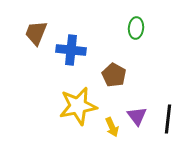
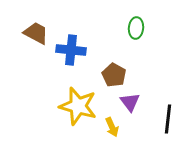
brown trapezoid: rotated 96 degrees clockwise
yellow star: rotated 27 degrees clockwise
purple triangle: moved 7 px left, 14 px up
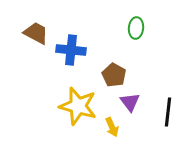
black line: moved 7 px up
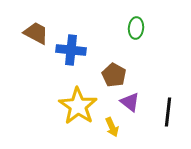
purple triangle: rotated 15 degrees counterclockwise
yellow star: rotated 18 degrees clockwise
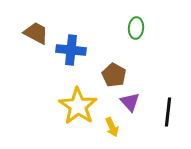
purple triangle: rotated 10 degrees clockwise
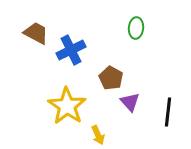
blue cross: rotated 32 degrees counterclockwise
brown pentagon: moved 3 px left, 3 px down
yellow star: moved 11 px left
yellow arrow: moved 14 px left, 8 px down
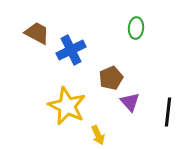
brown trapezoid: moved 1 px right
brown pentagon: rotated 20 degrees clockwise
yellow star: rotated 9 degrees counterclockwise
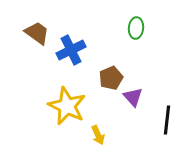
brown trapezoid: rotated 8 degrees clockwise
purple triangle: moved 3 px right, 5 px up
black line: moved 1 px left, 8 px down
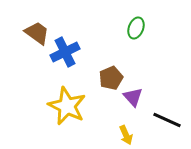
green ellipse: rotated 15 degrees clockwise
blue cross: moved 6 px left, 2 px down
black line: rotated 72 degrees counterclockwise
yellow arrow: moved 28 px right
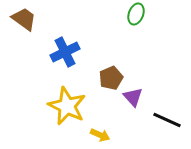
green ellipse: moved 14 px up
brown trapezoid: moved 13 px left, 14 px up
yellow arrow: moved 26 px left; rotated 42 degrees counterclockwise
